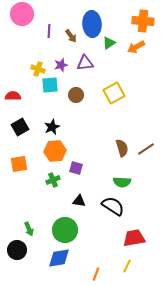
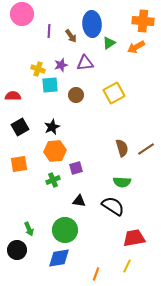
purple square: rotated 32 degrees counterclockwise
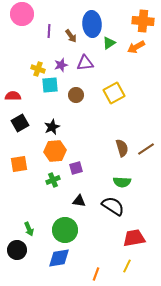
black square: moved 4 px up
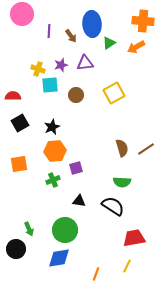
black circle: moved 1 px left, 1 px up
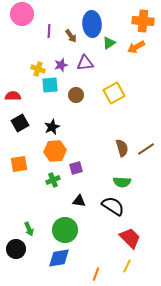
red trapezoid: moved 4 px left; rotated 55 degrees clockwise
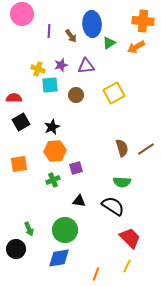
purple triangle: moved 1 px right, 3 px down
red semicircle: moved 1 px right, 2 px down
black square: moved 1 px right, 1 px up
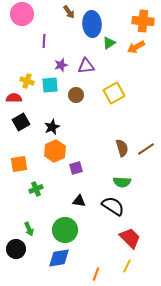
purple line: moved 5 px left, 10 px down
brown arrow: moved 2 px left, 24 px up
yellow cross: moved 11 px left, 12 px down
orange hexagon: rotated 20 degrees counterclockwise
green cross: moved 17 px left, 9 px down
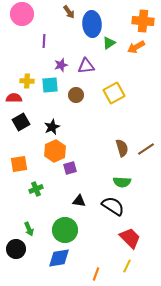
yellow cross: rotated 16 degrees counterclockwise
purple square: moved 6 px left
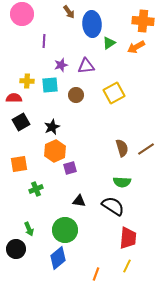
red trapezoid: moved 2 px left; rotated 50 degrees clockwise
blue diamond: moved 1 px left; rotated 30 degrees counterclockwise
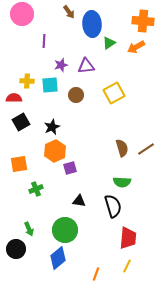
black semicircle: rotated 40 degrees clockwise
